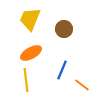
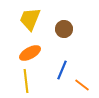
orange ellipse: moved 1 px left
yellow line: moved 1 px down
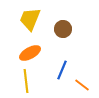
brown circle: moved 1 px left
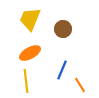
orange line: moved 2 px left; rotated 21 degrees clockwise
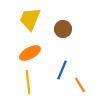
yellow line: moved 2 px right, 1 px down
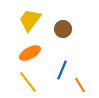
yellow trapezoid: moved 1 px down; rotated 15 degrees clockwise
yellow line: rotated 30 degrees counterclockwise
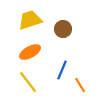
yellow trapezoid: rotated 35 degrees clockwise
orange ellipse: moved 1 px up
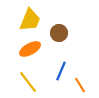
yellow trapezoid: rotated 130 degrees clockwise
brown circle: moved 4 px left, 4 px down
orange ellipse: moved 3 px up
blue line: moved 1 px left, 1 px down
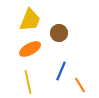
yellow line: rotated 25 degrees clockwise
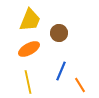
orange ellipse: moved 1 px left
